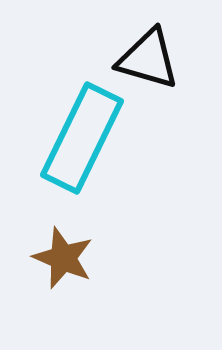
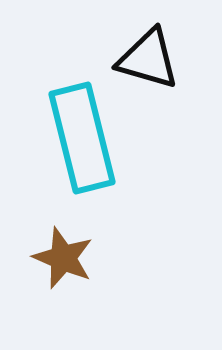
cyan rectangle: rotated 40 degrees counterclockwise
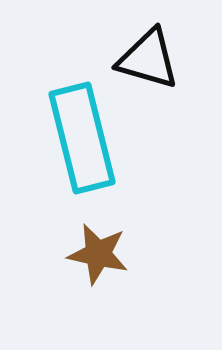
brown star: moved 35 px right, 4 px up; rotated 10 degrees counterclockwise
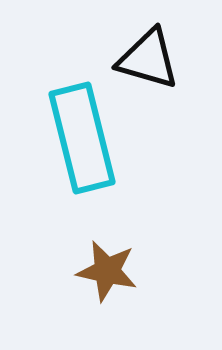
brown star: moved 9 px right, 17 px down
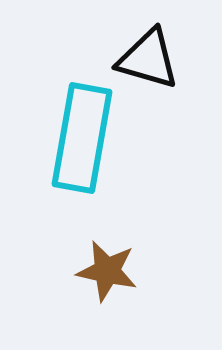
cyan rectangle: rotated 24 degrees clockwise
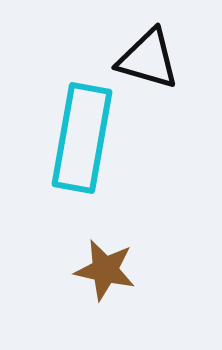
brown star: moved 2 px left, 1 px up
